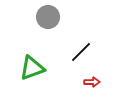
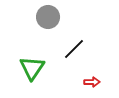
black line: moved 7 px left, 3 px up
green triangle: rotated 36 degrees counterclockwise
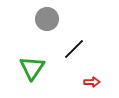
gray circle: moved 1 px left, 2 px down
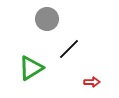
black line: moved 5 px left
green triangle: moved 1 px left; rotated 24 degrees clockwise
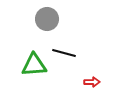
black line: moved 5 px left, 4 px down; rotated 60 degrees clockwise
green triangle: moved 3 px right, 3 px up; rotated 28 degrees clockwise
